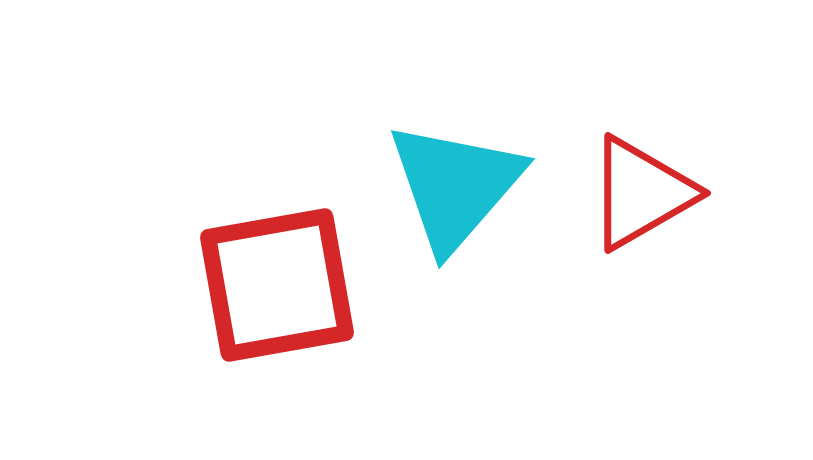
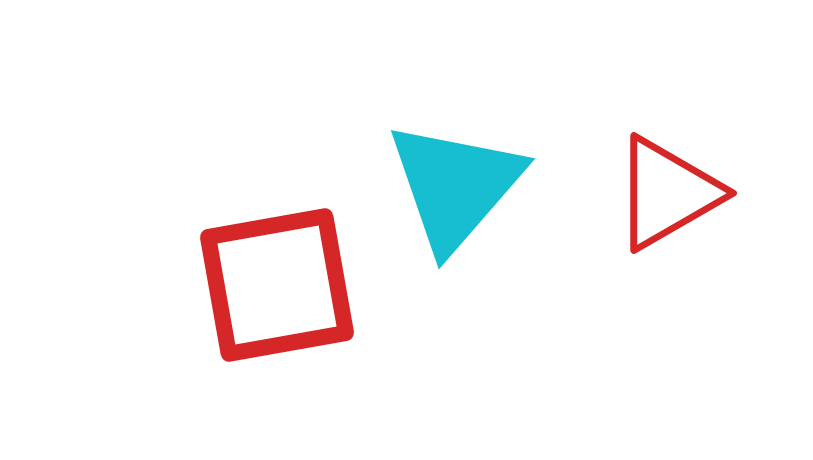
red triangle: moved 26 px right
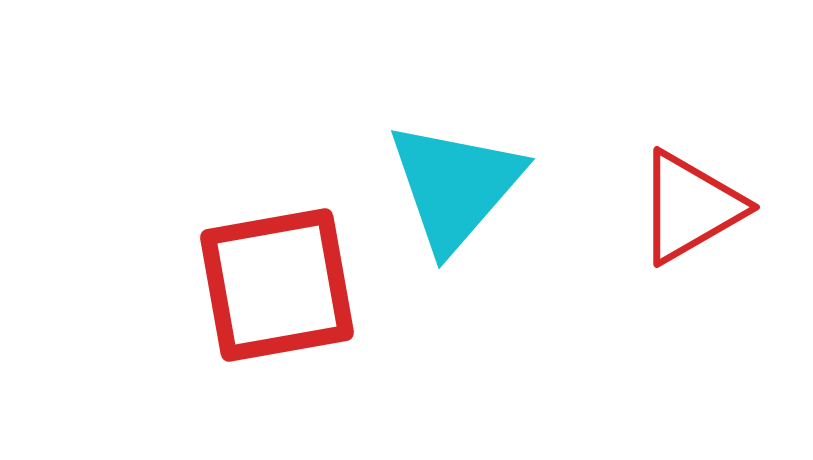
red triangle: moved 23 px right, 14 px down
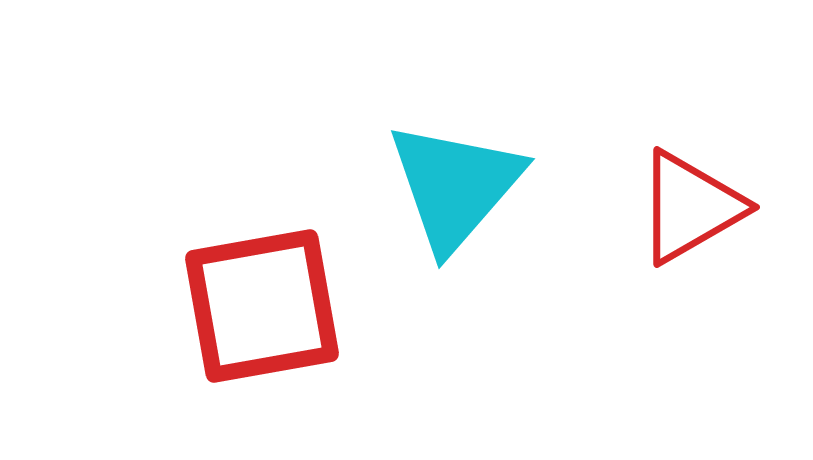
red square: moved 15 px left, 21 px down
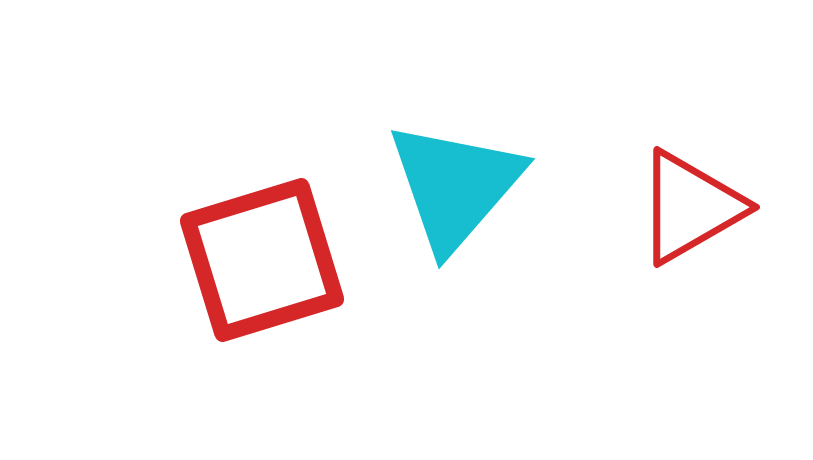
red square: moved 46 px up; rotated 7 degrees counterclockwise
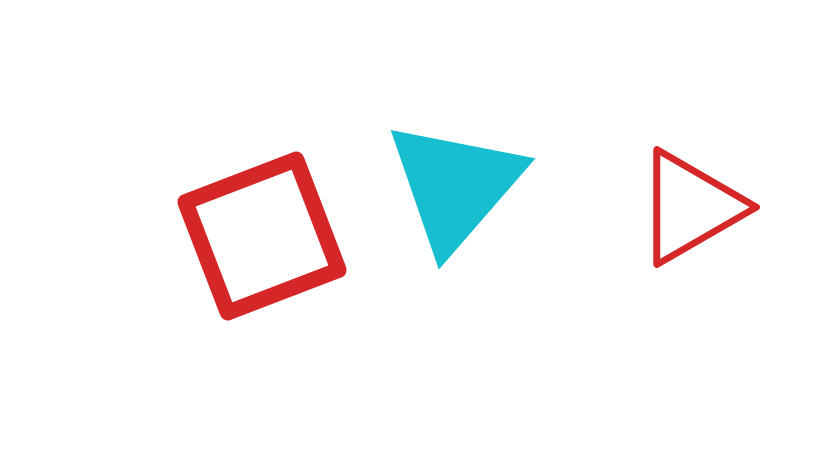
red square: moved 24 px up; rotated 4 degrees counterclockwise
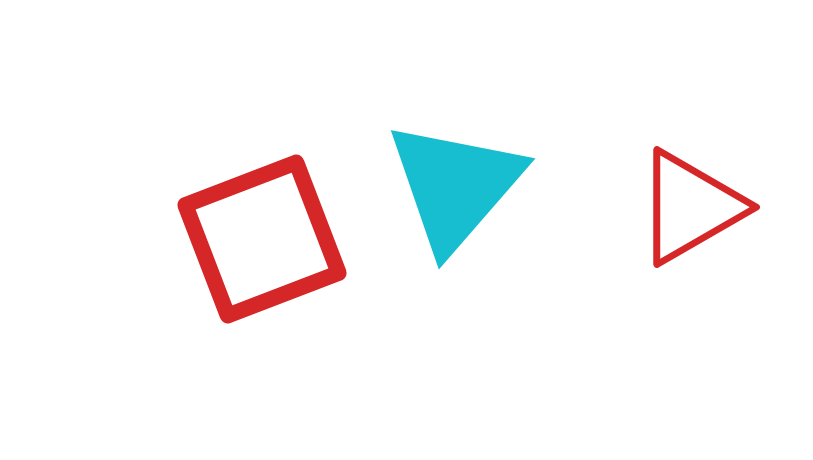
red square: moved 3 px down
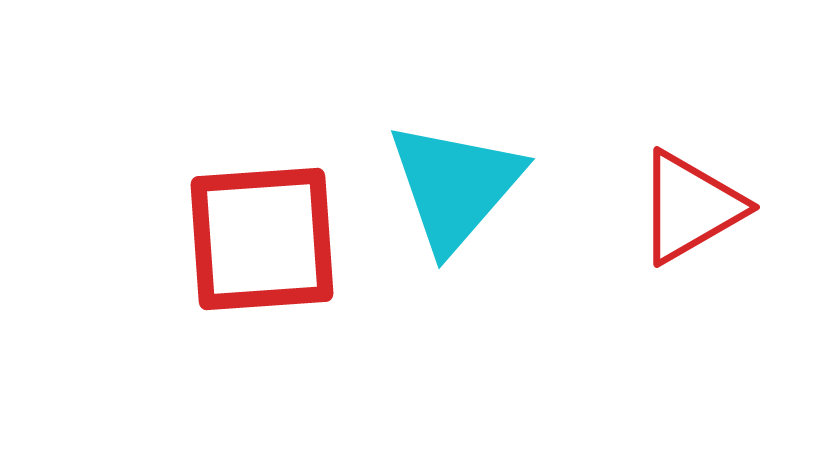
red square: rotated 17 degrees clockwise
